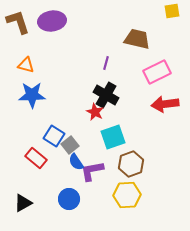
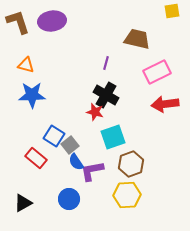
red star: rotated 12 degrees counterclockwise
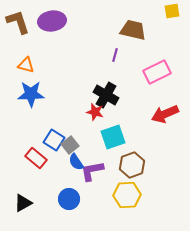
brown trapezoid: moved 4 px left, 9 px up
purple line: moved 9 px right, 8 px up
blue star: moved 1 px left, 1 px up
red arrow: moved 10 px down; rotated 16 degrees counterclockwise
blue square: moved 4 px down
brown hexagon: moved 1 px right, 1 px down
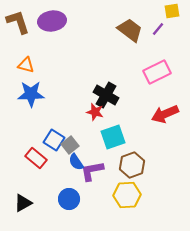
brown trapezoid: moved 3 px left; rotated 24 degrees clockwise
purple line: moved 43 px right, 26 px up; rotated 24 degrees clockwise
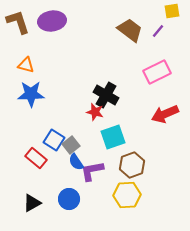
purple line: moved 2 px down
gray square: moved 1 px right
black triangle: moved 9 px right
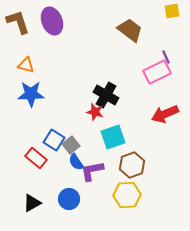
purple ellipse: rotated 76 degrees clockwise
purple line: moved 8 px right, 26 px down; rotated 64 degrees counterclockwise
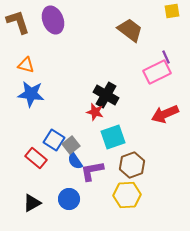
purple ellipse: moved 1 px right, 1 px up
blue star: rotated 8 degrees clockwise
blue semicircle: moved 1 px left, 1 px up
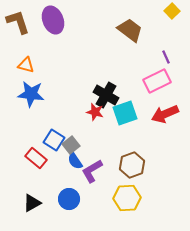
yellow square: rotated 35 degrees counterclockwise
pink rectangle: moved 9 px down
cyan square: moved 12 px right, 24 px up
purple L-shape: rotated 20 degrees counterclockwise
yellow hexagon: moved 3 px down
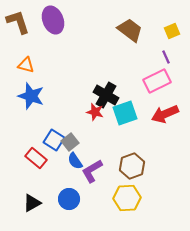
yellow square: moved 20 px down; rotated 21 degrees clockwise
blue star: moved 2 px down; rotated 12 degrees clockwise
gray square: moved 1 px left, 3 px up
brown hexagon: moved 1 px down
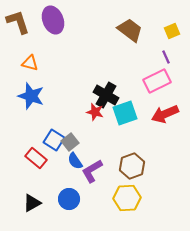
orange triangle: moved 4 px right, 2 px up
